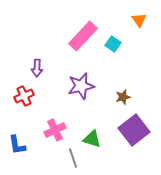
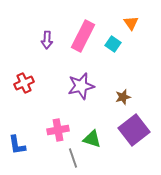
orange triangle: moved 8 px left, 3 px down
pink rectangle: rotated 16 degrees counterclockwise
purple arrow: moved 10 px right, 28 px up
red cross: moved 13 px up
pink cross: moved 3 px right; rotated 15 degrees clockwise
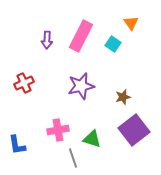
pink rectangle: moved 2 px left
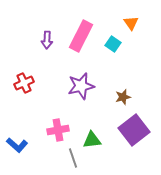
green triangle: moved 1 px down; rotated 24 degrees counterclockwise
blue L-shape: rotated 40 degrees counterclockwise
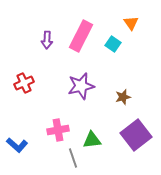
purple square: moved 2 px right, 5 px down
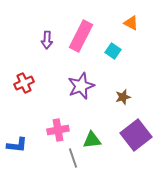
orange triangle: rotated 28 degrees counterclockwise
cyan square: moved 7 px down
purple star: rotated 8 degrees counterclockwise
blue L-shape: rotated 35 degrees counterclockwise
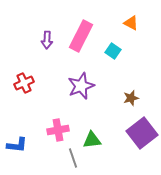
brown star: moved 8 px right, 1 px down
purple square: moved 6 px right, 2 px up
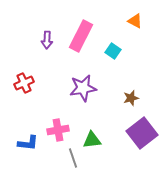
orange triangle: moved 4 px right, 2 px up
purple star: moved 2 px right, 2 px down; rotated 12 degrees clockwise
blue L-shape: moved 11 px right, 2 px up
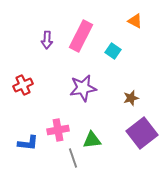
red cross: moved 1 px left, 2 px down
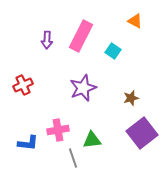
purple star: rotated 12 degrees counterclockwise
